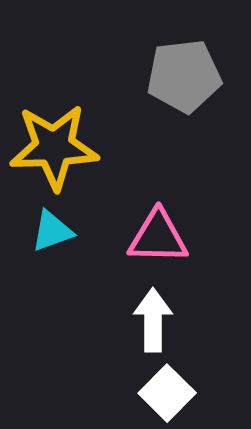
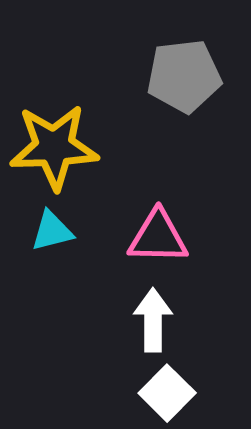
cyan triangle: rotated 6 degrees clockwise
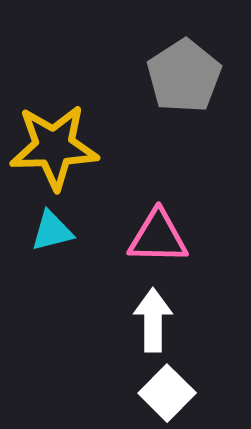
gray pentagon: rotated 26 degrees counterclockwise
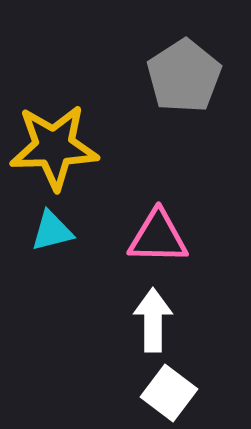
white square: moved 2 px right; rotated 8 degrees counterclockwise
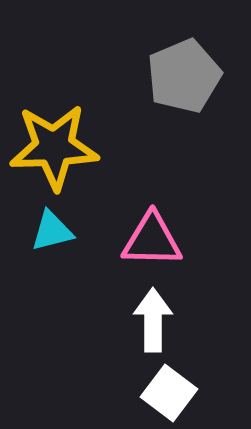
gray pentagon: rotated 10 degrees clockwise
pink triangle: moved 6 px left, 3 px down
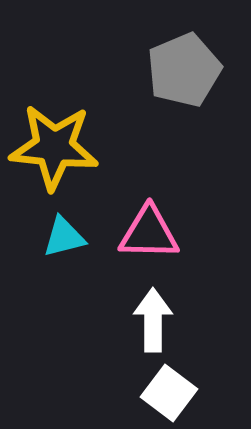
gray pentagon: moved 6 px up
yellow star: rotated 8 degrees clockwise
cyan triangle: moved 12 px right, 6 px down
pink triangle: moved 3 px left, 7 px up
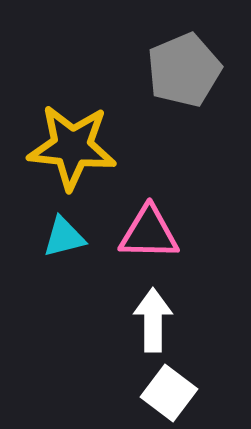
yellow star: moved 18 px right
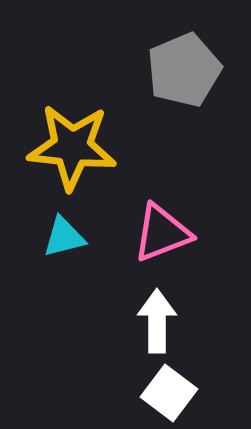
pink triangle: moved 13 px right; rotated 22 degrees counterclockwise
white arrow: moved 4 px right, 1 px down
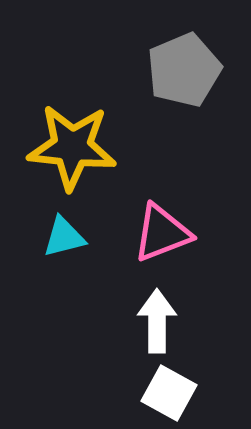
white square: rotated 8 degrees counterclockwise
